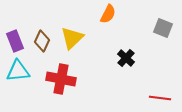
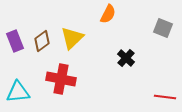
brown diamond: rotated 30 degrees clockwise
cyan triangle: moved 21 px down
red line: moved 5 px right, 1 px up
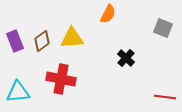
yellow triangle: rotated 40 degrees clockwise
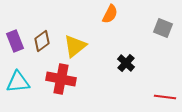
orange semicircle: moved 2 px right
yellow triangle: moved 3 px right, 8 px down; rotated 35 degrees counterclockwise
black cross: moved 5 px down
cyan triangle: moved 10 px up
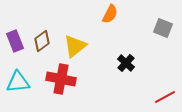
red line: rotated 35 degrees counterclockwise
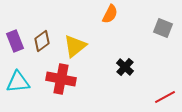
black cross: moved 1 px left, 4 px down
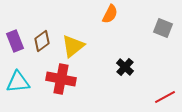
yellow triangle: moved 2 px left
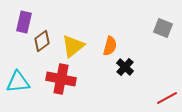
orange semicircle: moved 32 px down; rotated 12 degrees counterclockwise
purple rectangle: moved 9 px right, 19 px up; rotated 35 degrees clockwise
red line: moved 2 px right, 1 px down
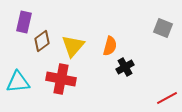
yellow triangle: rotated 10 degrees counterclockwise
black cross: rotated 18 degrees clockwise
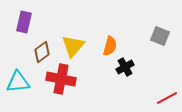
gray square: moved 3 px left, 8 px down
brown diamond: moved 11 px down
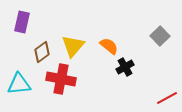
purple rectangle: moved 2 px left
gray square: rotated 24 degrees clockwise
orange semicircle: moved 1 px left; rotated 66 degrees counterclockwise
cyan triangle: moved 1 px right, 2 px down
